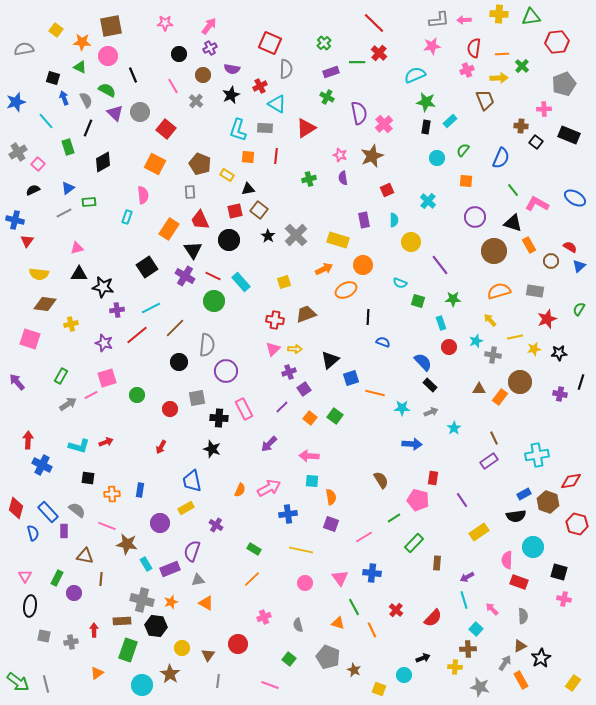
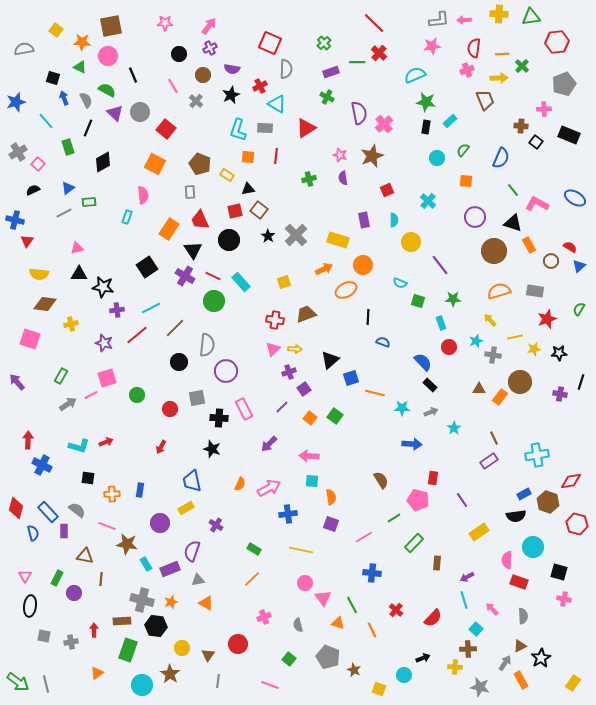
orange semicircle at (240, 490): moved 6 px up
pink triangle at (340, 578): moved 17 px left, 20 px down
green line at (354, 607): moved 2 px left, 2 px up
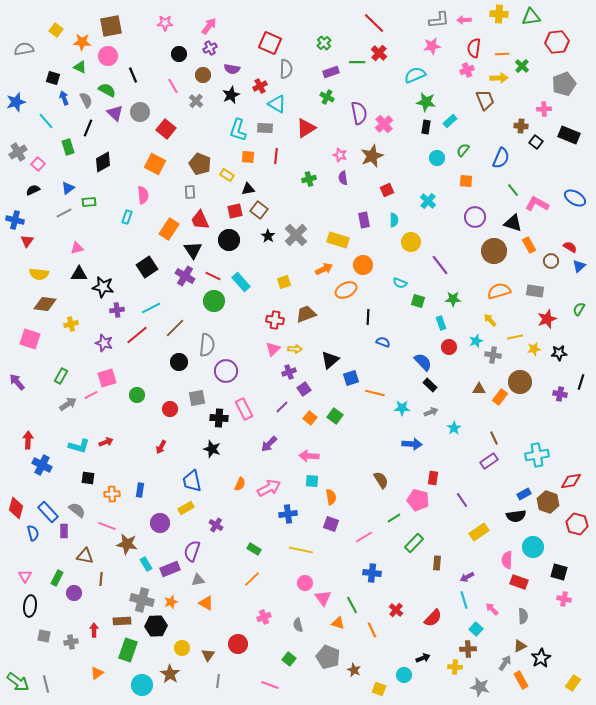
black hexagon at (156, 626): rotated 10 degrees counterclockwise
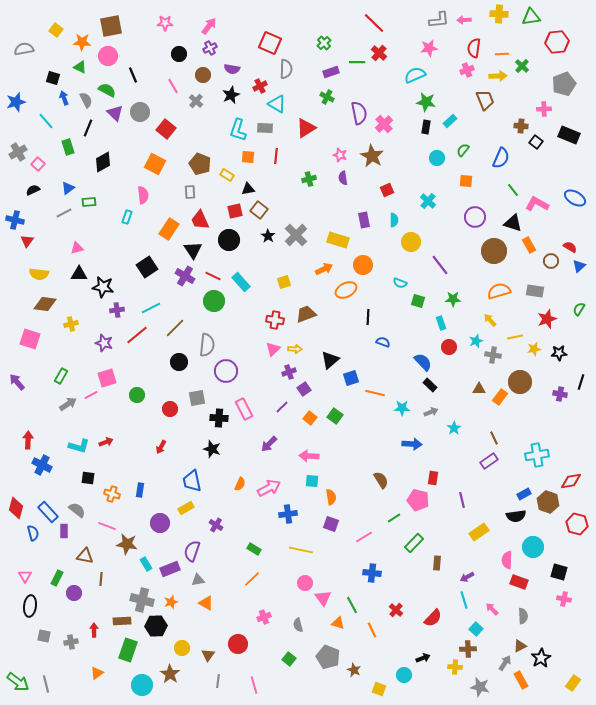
pink star at (432, 46): moved 3 px left, 2 px down
yellow arrow at (499, 78): moved 1 px left, 2 px up
brown star at (372, 156): rotated 20 degrees counterclockwise
orange cross at (112, 494): rotated 21 degrees clockwise
purple line at (462, 500): rotated 21 degrees clockwise
pink line at (270, 685): moved 16 px left; rotated 54 degrees clockwise
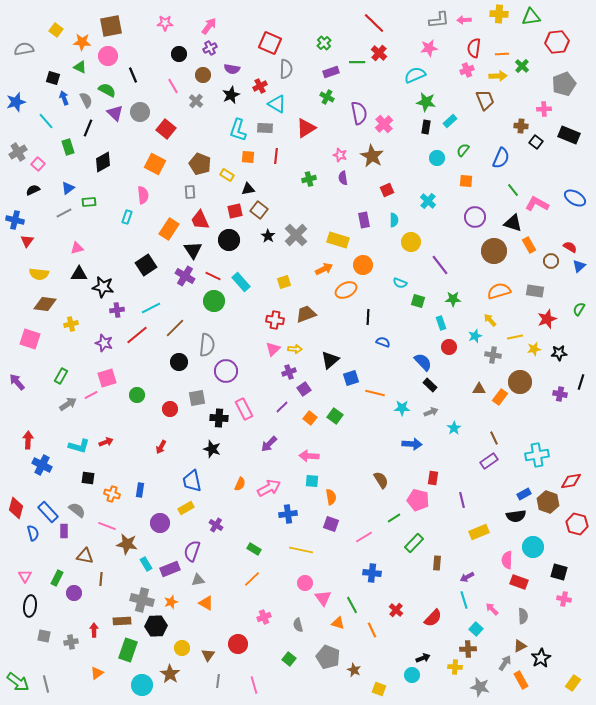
black square at (147, 267): moved 1 px left, 2 px up
cyan star at (476, 341): moved 1 px left, 5 px up
yellow rectangle at (479, 532): rotated 12 degrees clockwise
cyan circle at (404, 675): moved 8 px right
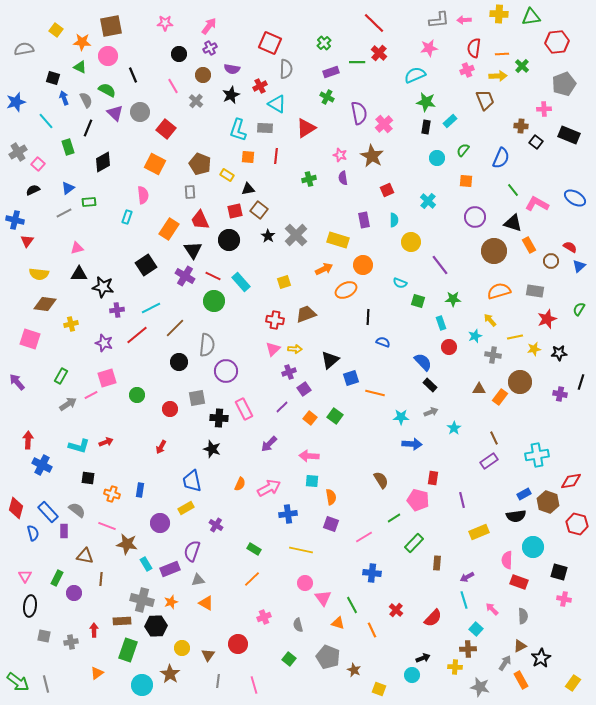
cyan star at (402, 408): moved 1 px left, 9 px down
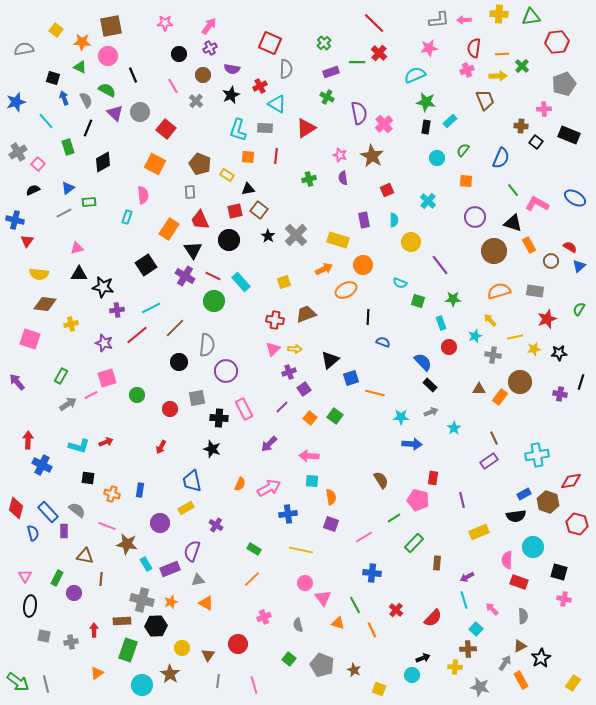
green line at (352, 605): moved 3 px right
gray pentagon at (328, 657): moved 6 px left, 8 px down
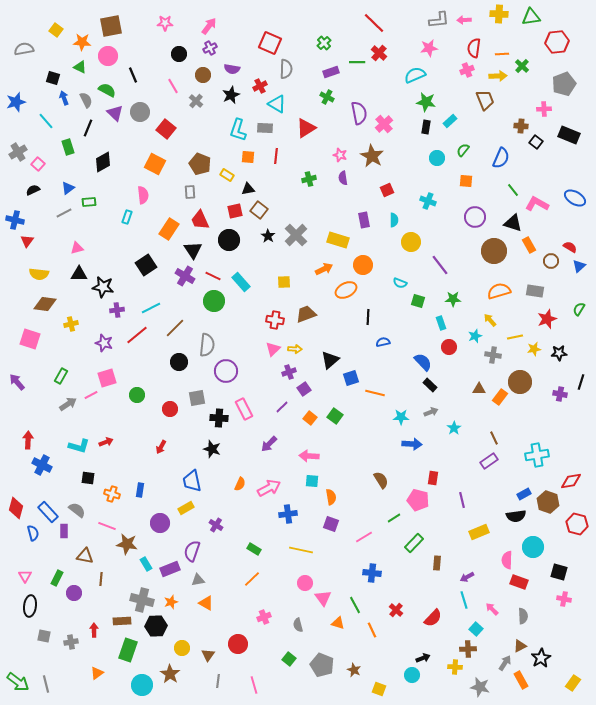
cyan cross at (428, 201): rotated 21 degrees counterclockwise
yellow square at (284, 282): rotated 16 degrees clockwise
blue semicircle at (383, 342): rotated 32 degrees counterclockwise
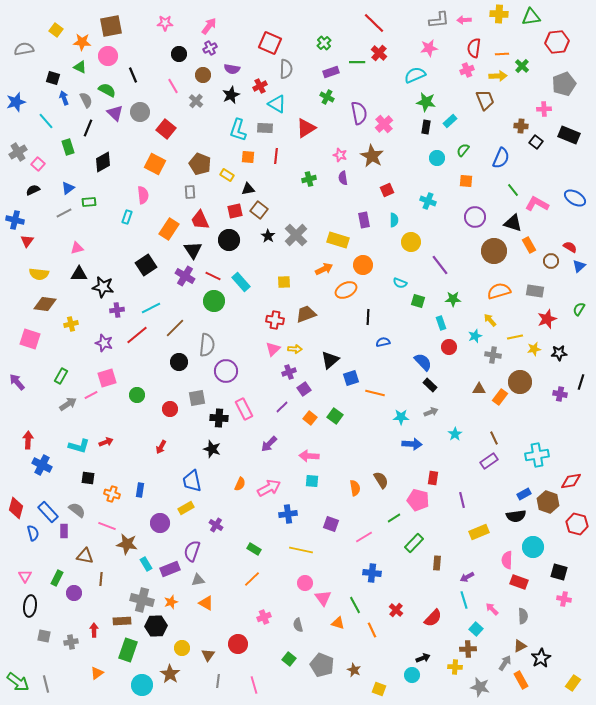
cyan star at (454, 428): moved 1 px right, 6 px down
orange semicircle at (331, 497): moved 24 px right, 9 px up
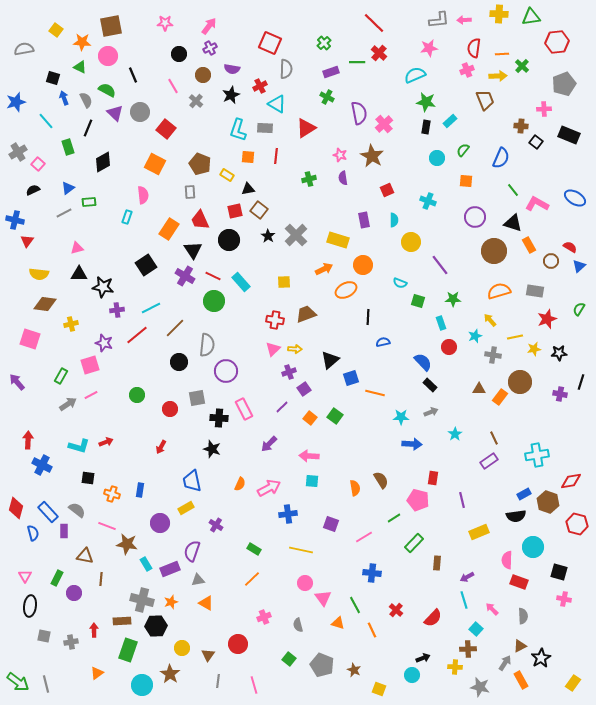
pink square at (107, 378): moved 17 px left, 13 px up
